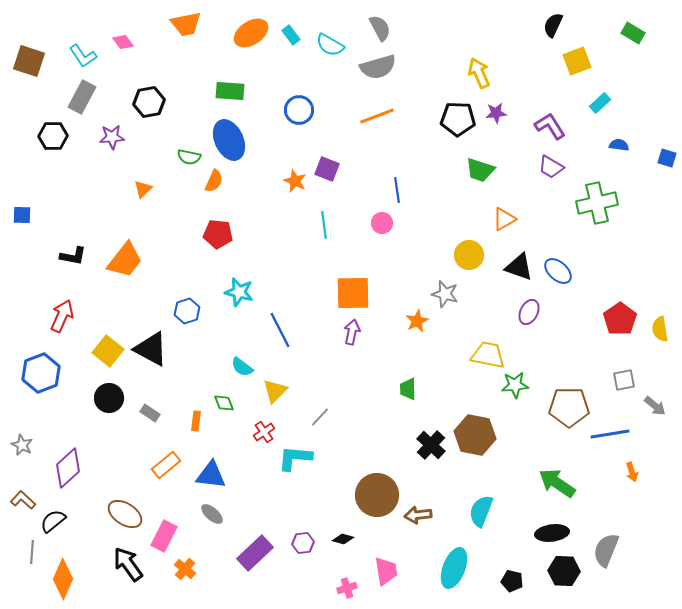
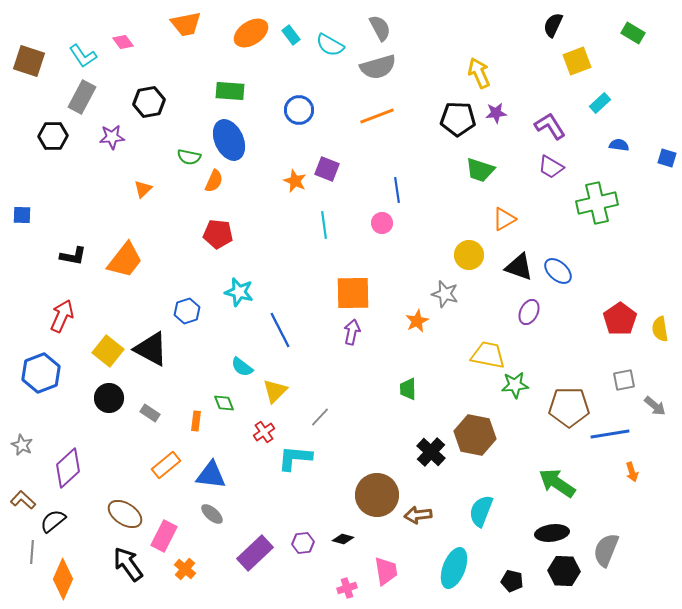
black cross at (431, 445): moved 7 px down
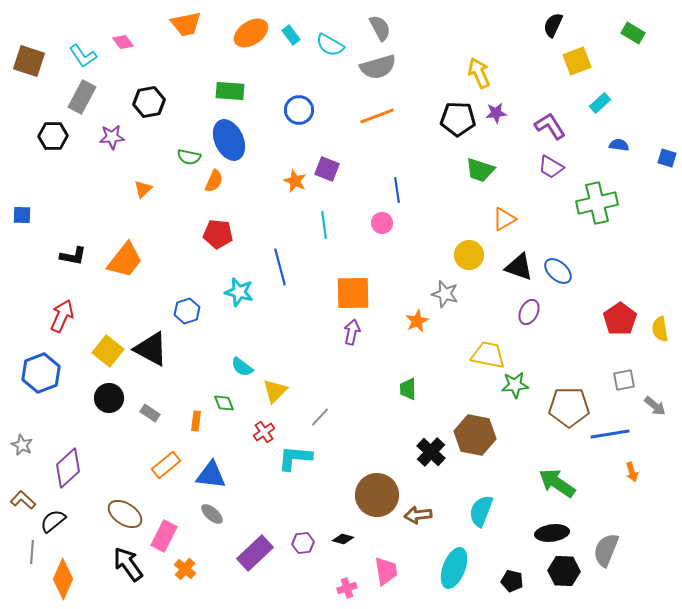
blue line at (280, 330): moved 63 px up; rotated 12 degrees clockwise
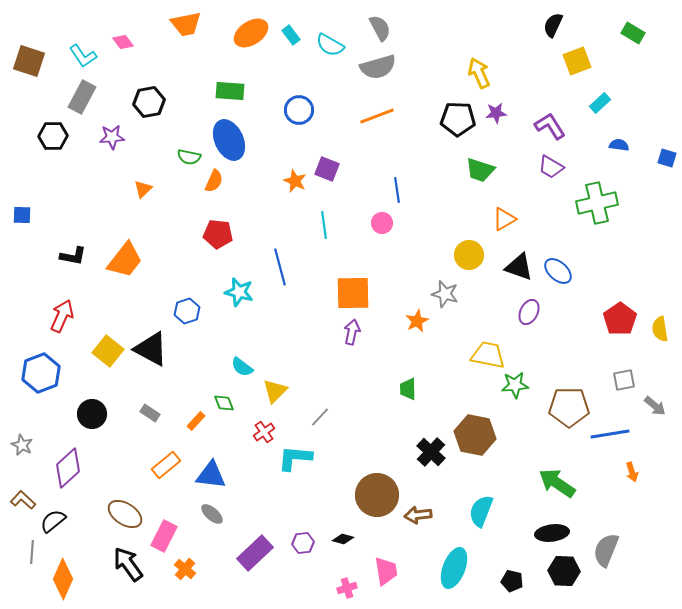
black circle at (109, 398): moved 17 px left, 16 px down
orange rectangle at (196, 421): rotated 36 degrees clockwise
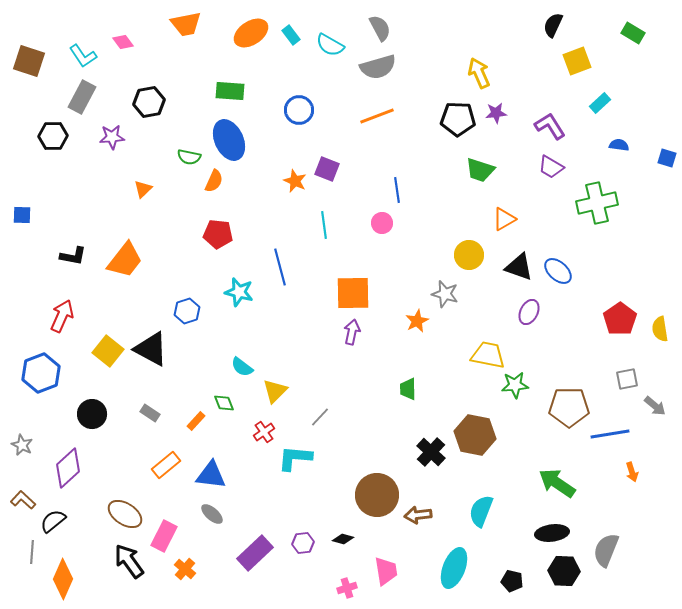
gray square at (624, 380): moved 3 px right, 1 px up
black arrow at (128, 564): moved 1 px right, 3 px up
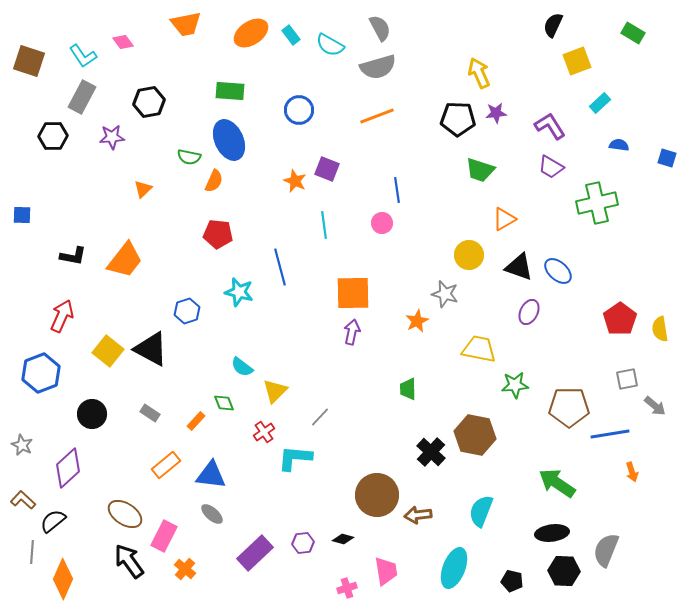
yellow trapezoid at (488, 355): moved 9 px left, 6 px up
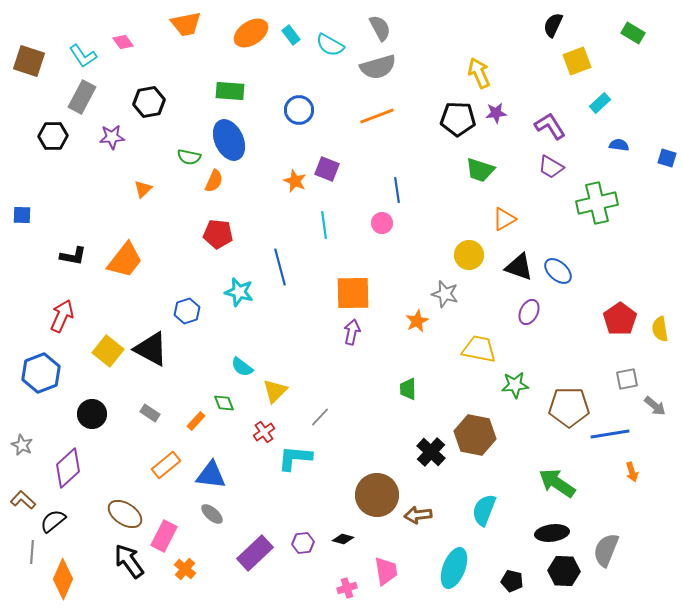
cyan semicircle at (481, 511): moved 3 px right, 1 px up
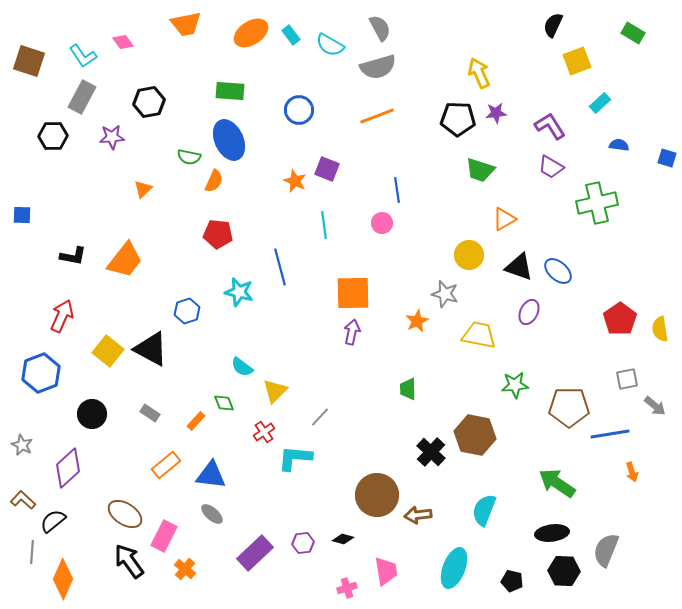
yellow trapezoid at (479, 349): moved 14 px up
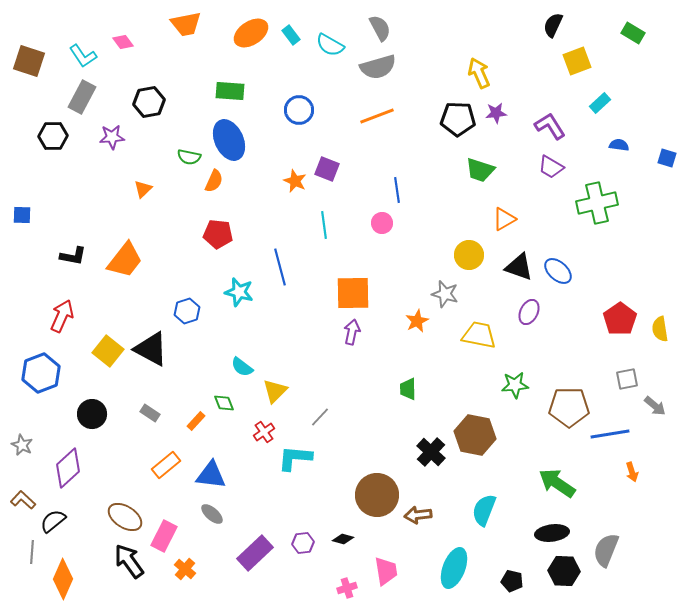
brown ellipse at (125, 514): moved 3 px down
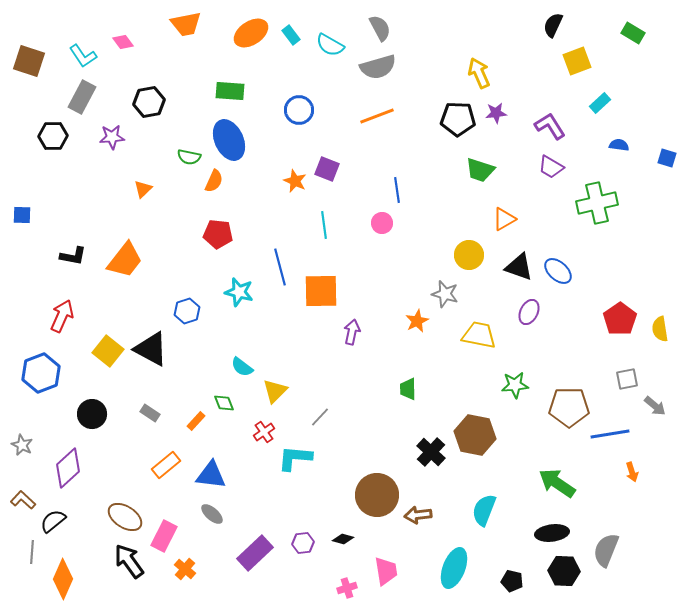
orange square at (353, 293): moved 32 px left, 2 px up
